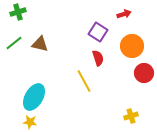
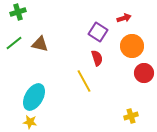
red arrow: moved 4 px down
red semicircle: moved 1 px left
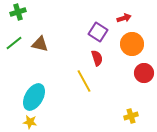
orange circle: moved 2 px up
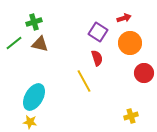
green cross: moved 16 px right, 10 px down
orange circle: moved 2 px left, 1 px up
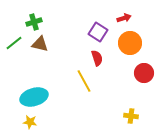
cyan ellipse: rotated 44 degrees clockwise
yellow cross: rotated 24 degrees clockwise
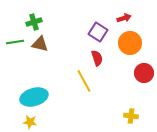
green line: moved 1 px right, 1 px up; rotated 30 degrees clockwise
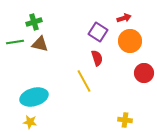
orange circle: moved 2 px up
yellow cross: moved 6 px left, 4 px down
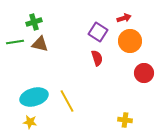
yellow line: moved 17 px left, 20 px down
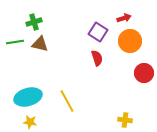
cyan ellipse: moved 6 px left
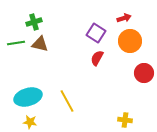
purple square: moved 2 px left, 1 px down
green line: moved 1 px right, 1 px down
red semicircle: rotated 133 degrees counterclockwise
